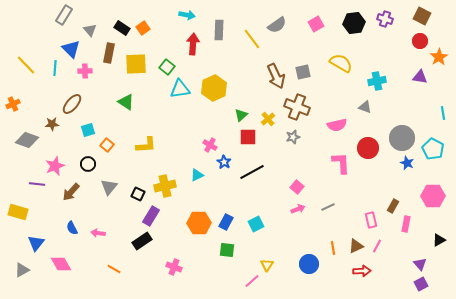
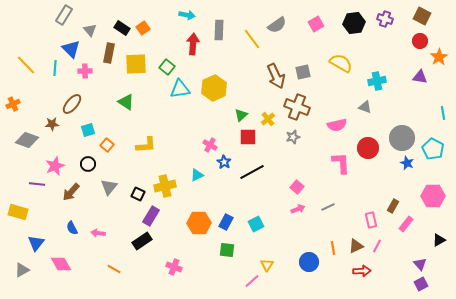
pink rectangle at (406, 224): rotated 28 degrees clockwise
blue circle at (309, 264): moved 2 px up
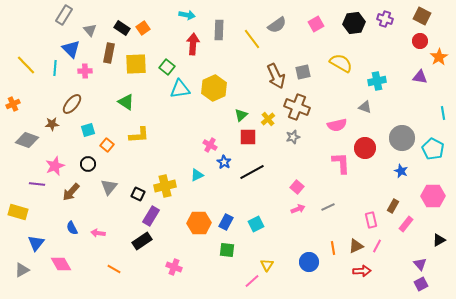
yellow L-shape at (146, 145): moved 7 px left, 10 px up
red circle at (368, 148): moved 3 px left
blue star at (407, 163): moved 6 px left, 8 px down
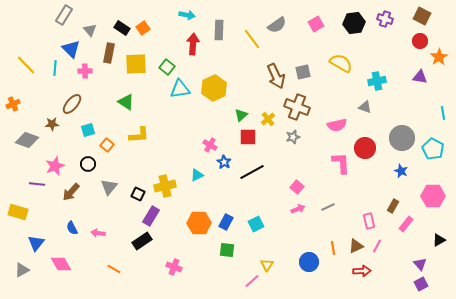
pink rectangle at (371, 220): moved 2 px left, 1 px down
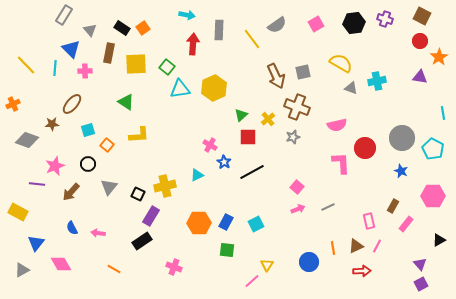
gray triangle at (365, 107): moved 14 px left, 19 px up
yellow rectangle at (18, 212): rotated 12 degrees clockwise
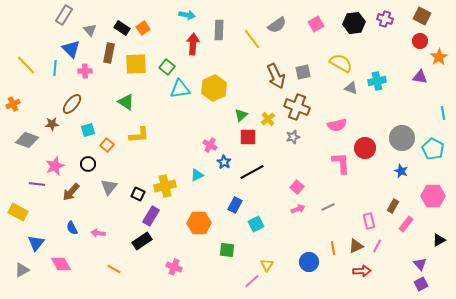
blue rectangle at (226, 222): moved 9 px right, 17 px up
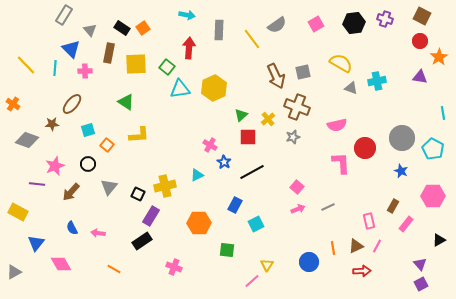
red arrow at (193, 44): moved 4 px left, 4 px down
orange cross at (13, 104): rotated 32 degrees counterclockwise
gray triangle at (22, 270): moved 8 px left, 2 px down
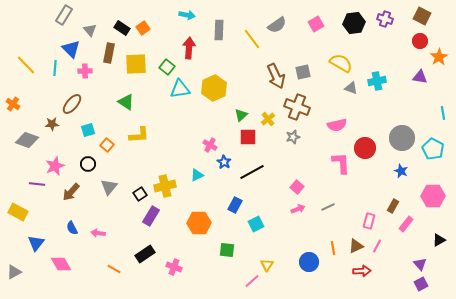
black square at (138, 194): moved 2 px right; rotated 32 degrees clockwise
pink rectangle at (369, 221): rotated 28 degrees clockwise
black rectangle at (142, 241): moved 3 px right, 13 px down
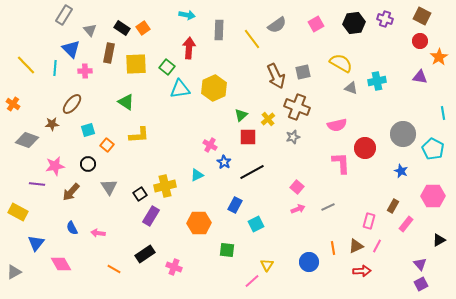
gray circle at (402, 138): moved 1 px right, 4 px up
pink star at (55, 166): rotated 12 degrees clockwise
gray triangle at (109, 187): rotated 12 degrees counterclockwise
